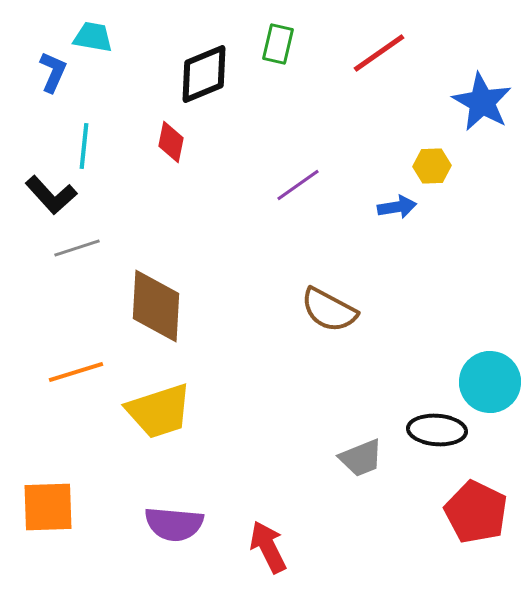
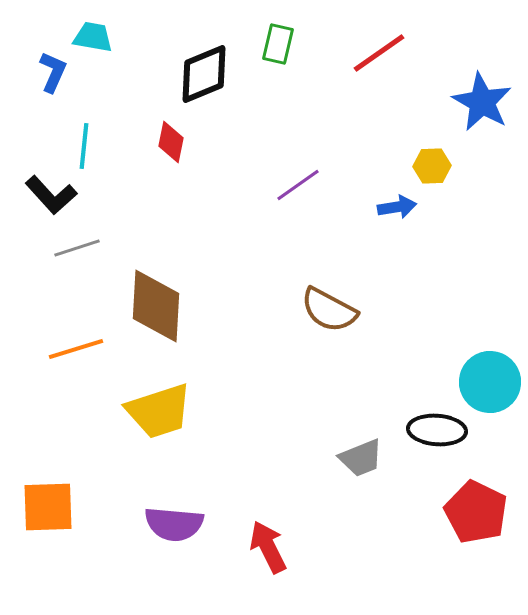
orange line: moved 23 px up
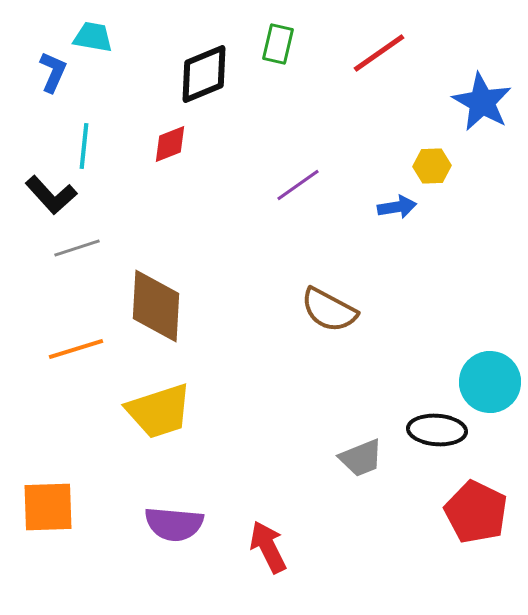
red diamond: moved 1 px left, 2 px down; rotated 57 degrees clockwise
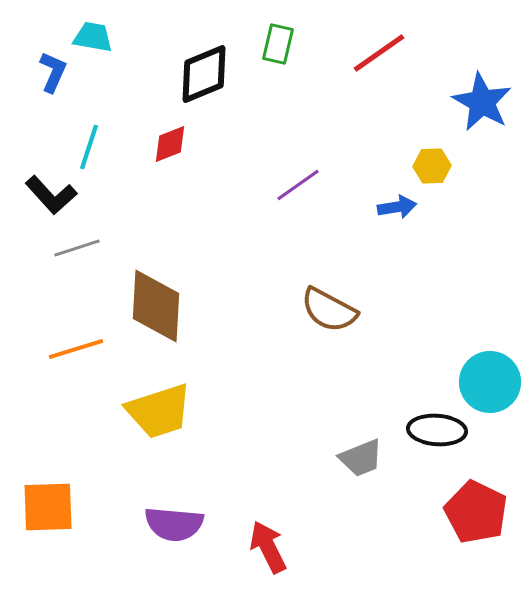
cyan line: moved 5 px right, 1 px down; rotated 12 degrees clockwise
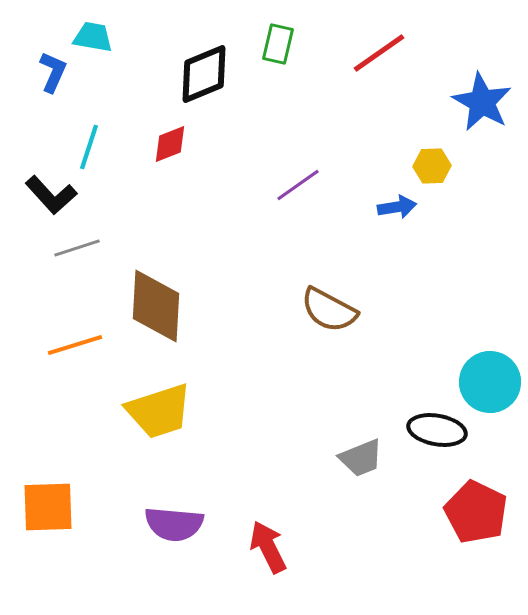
orange line: moved 1 px left, 4 px up
black ellipse: rotated 6 degrees clockwise
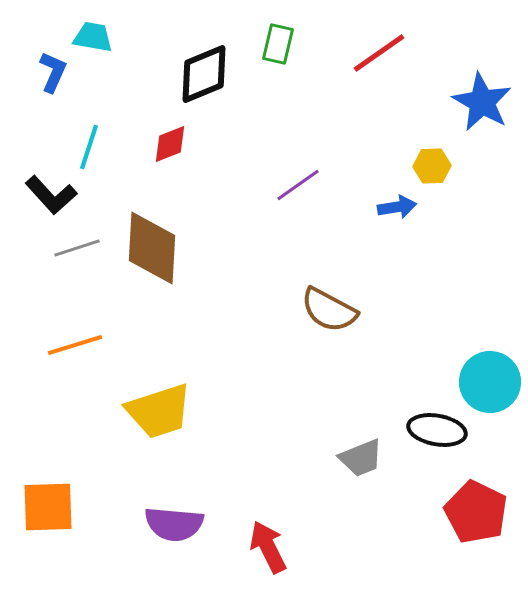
brown diamond: moved 4 px left, 58 px up
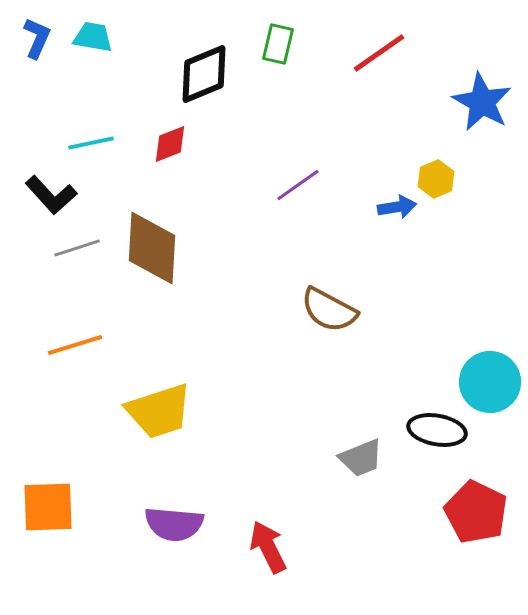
blue L-shape: moved 16 px left, 34 px up
cyan line: moved 2 px right, 4 px up; rotated 60 degrees clockwise
yellow hexagon: moved 4 px right, 13 px down; rotated 21 degrees counterclockwise
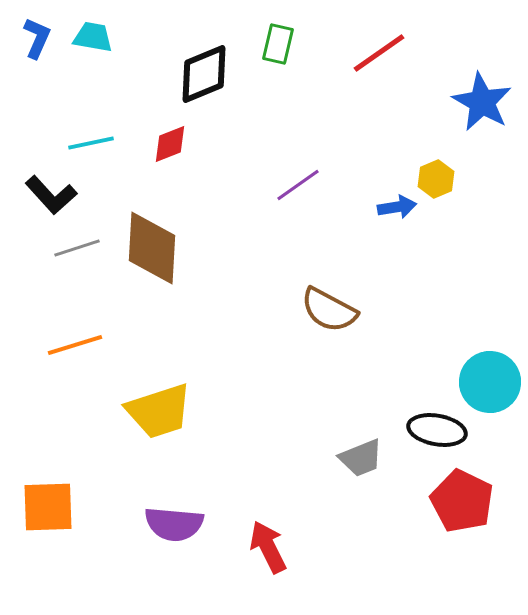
red pentagon: moved 14 px left, 11 px up
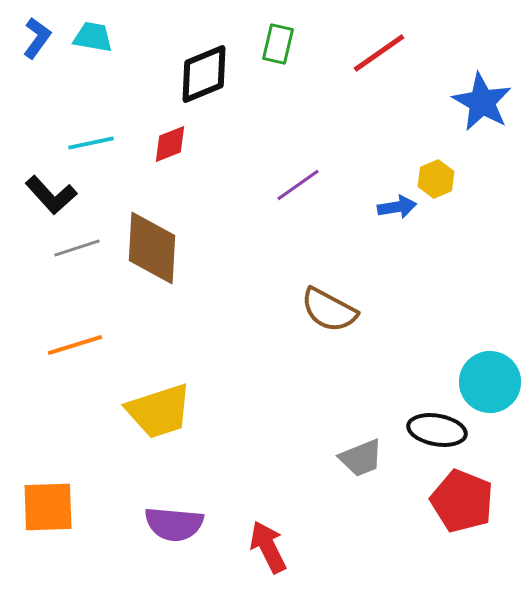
blue L-shape: rotated 12 degrees clockwise
red pentagon: rotated 4 degrees counterclockwise
